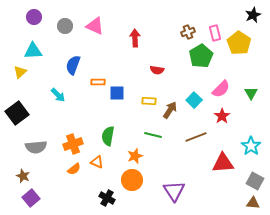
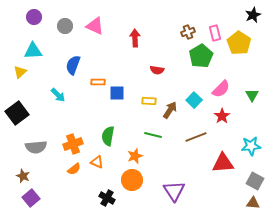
green triangle: moved 1 px right, 2 px down
cyan star: rotated 30 degrees clockwise
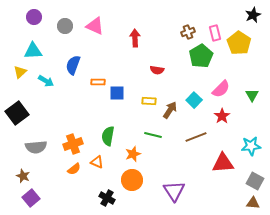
cyan arrow: moved 12 px left, 14 px up; rotated 14 degrees counterclockwise
orange star: moved 2 px left, 2 px up
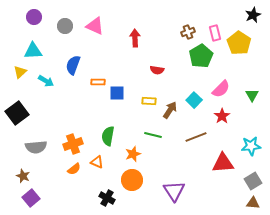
gray square: moved 2 px left; rotated 30 degrees clockwise
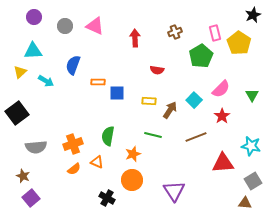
brown cross: moved 13 px left
cyan star: rotated 18 degrees clockwise
brown triangle: moved 8 px left
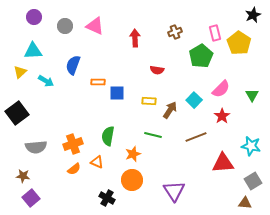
brown star: rotated 16 degrees counterclockwise
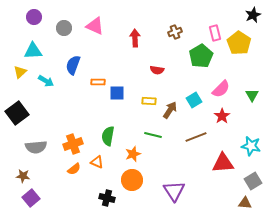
gray circle: moved 1 px left, 2 px down
cyan square: rotated 14 degrees clockwise
black cross: rotated 14 degrees counterclockwise
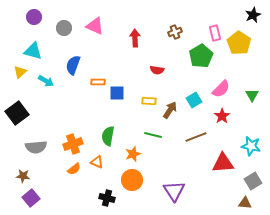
cyan triangle: rotated 18 degrees clockwise
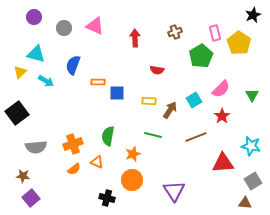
cyan triangle: moved 3 px right, 3 px down
